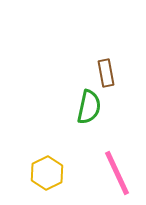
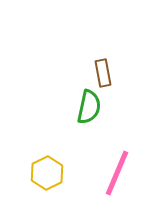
brown rectangle: moved 3 px left
pink line: rotated 48 degrees clockwise
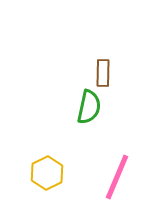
brown rectangle: rotated 12 degrees clockwise
pink line: moved 4 px down
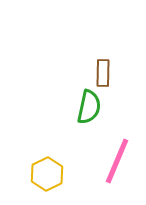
yellow hexagon: moved 1 px down
pink line: moved 16 px up
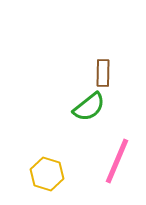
green semicircle: rotated 40 degrees clockwise
yellow hexagon: rotated 16 degrees counterclockwise
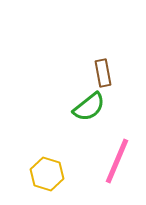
brown rectangle: rotated 12 degrees counterclockwise
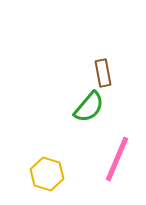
green semicircle: rotated 12 degrees counterclockwise
pink line: moved 2 px up
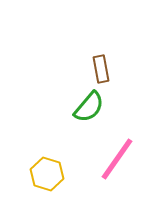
brown rectangle: moved 2 px left, 4 px up
pink line: rotated 12 degrees clockwise
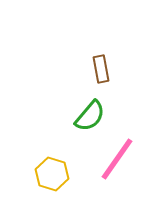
green semicircle: moved 1 px right, 9 px down
yellow hexagon: moved 5 px right
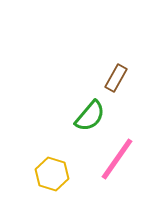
brown rectangle: moved 15 px right, 9 px down; rotated 40 degrees clockwise
